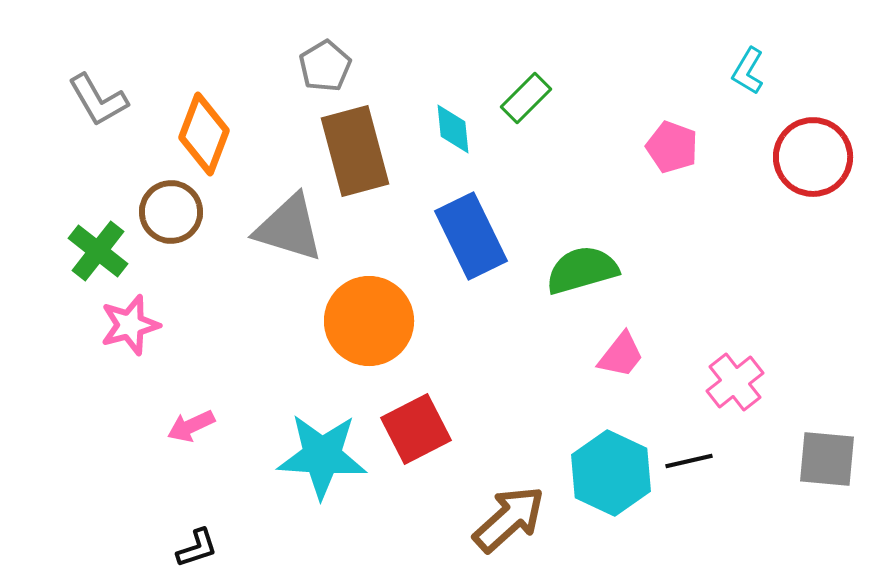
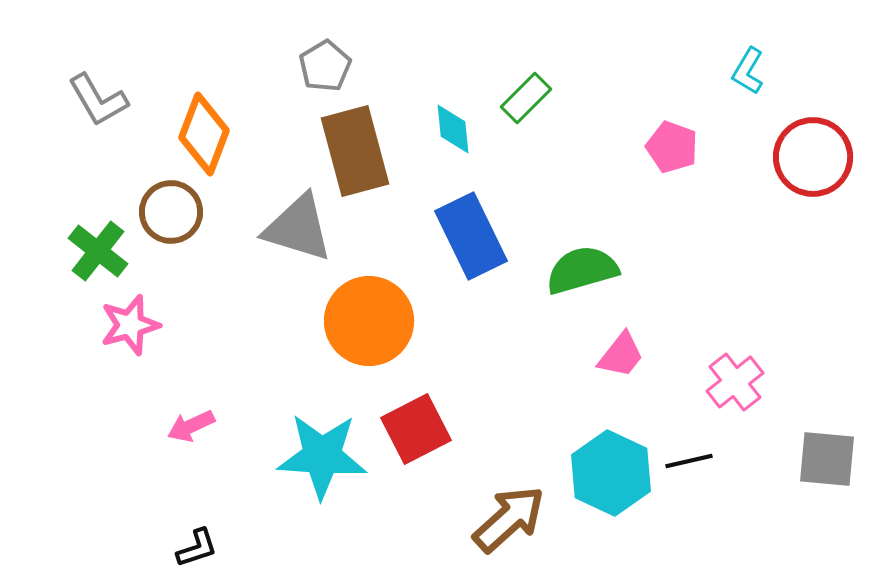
gray triangle: moved 9 px right
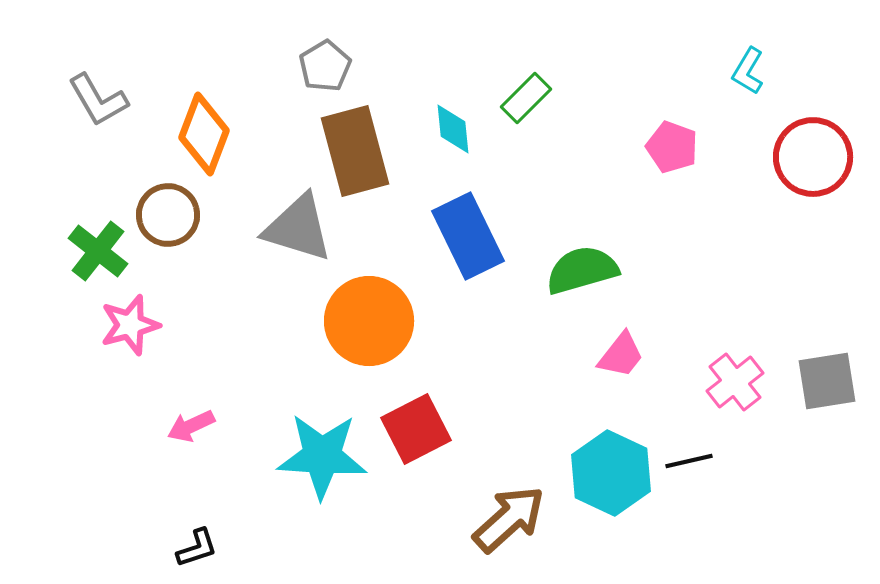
brown circle: moved 3 px left, 3 px down
blue rectangle: moved 3 px left
gray square: moved 78 px up; rotated 14 degrees counterclockwise
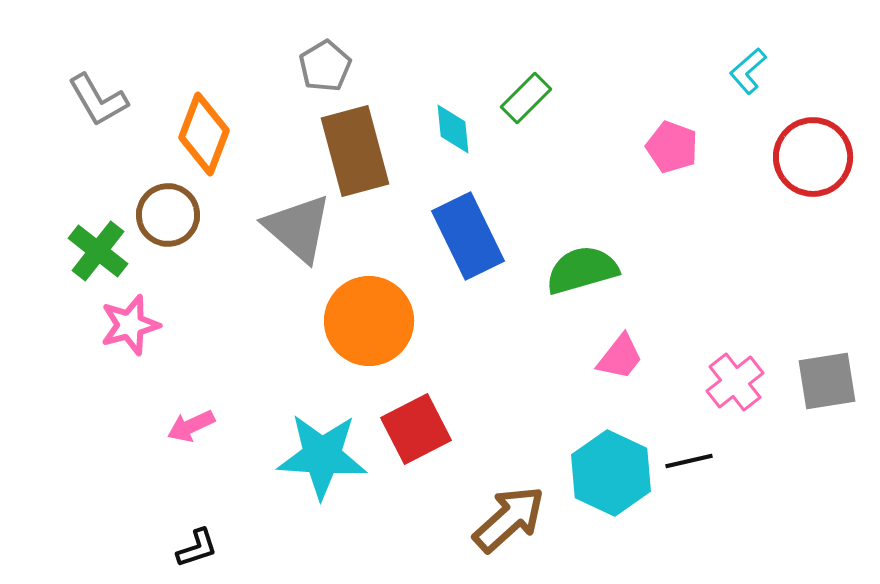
cyan L-shape: rotated 18 degrees clockwise
gray triangle: rotated 24 degrees clockwise
pink trapezoid: moved 1 px left, 2 px down
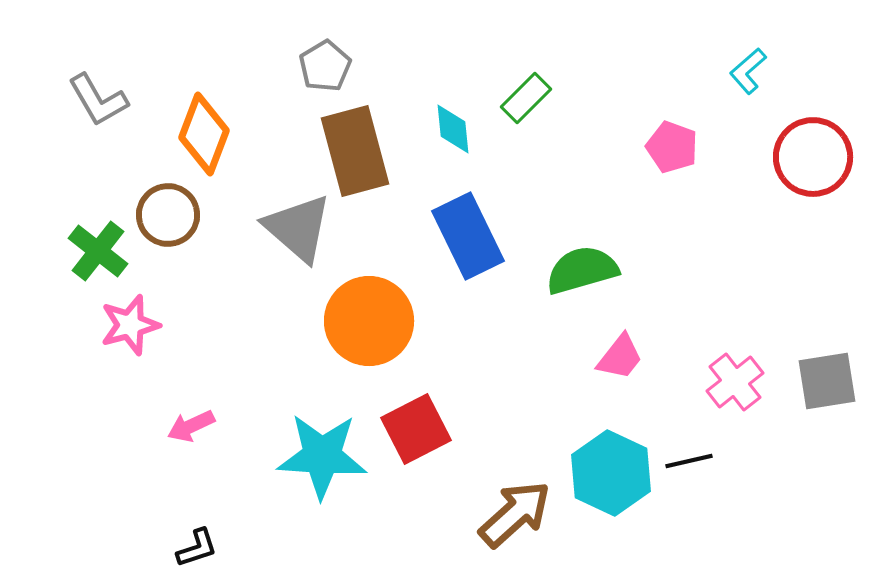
brown arrow: moved 6 px right, 5 px up
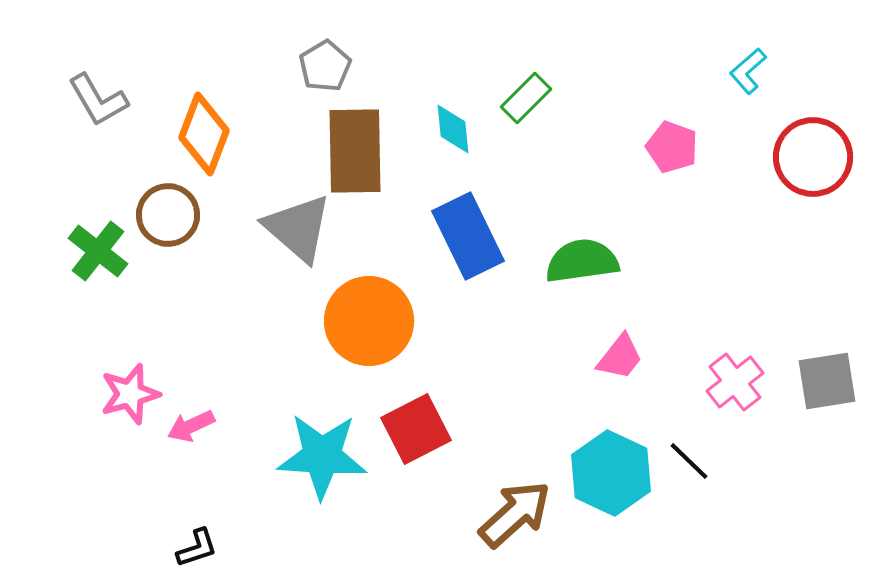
brown rectangle: rotated 14 degrees clockwise
green semicircle: moved 9 px up; rotated 8 degrees clockwise
pink star: moved 69 px down
black line: rotated 57 degrees clockwise
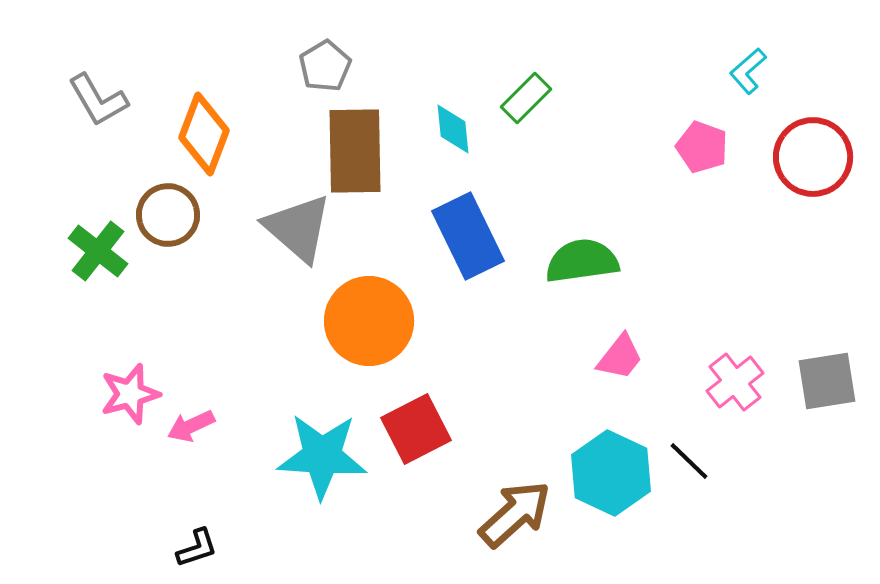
pink pentagon: moved 30 px right
